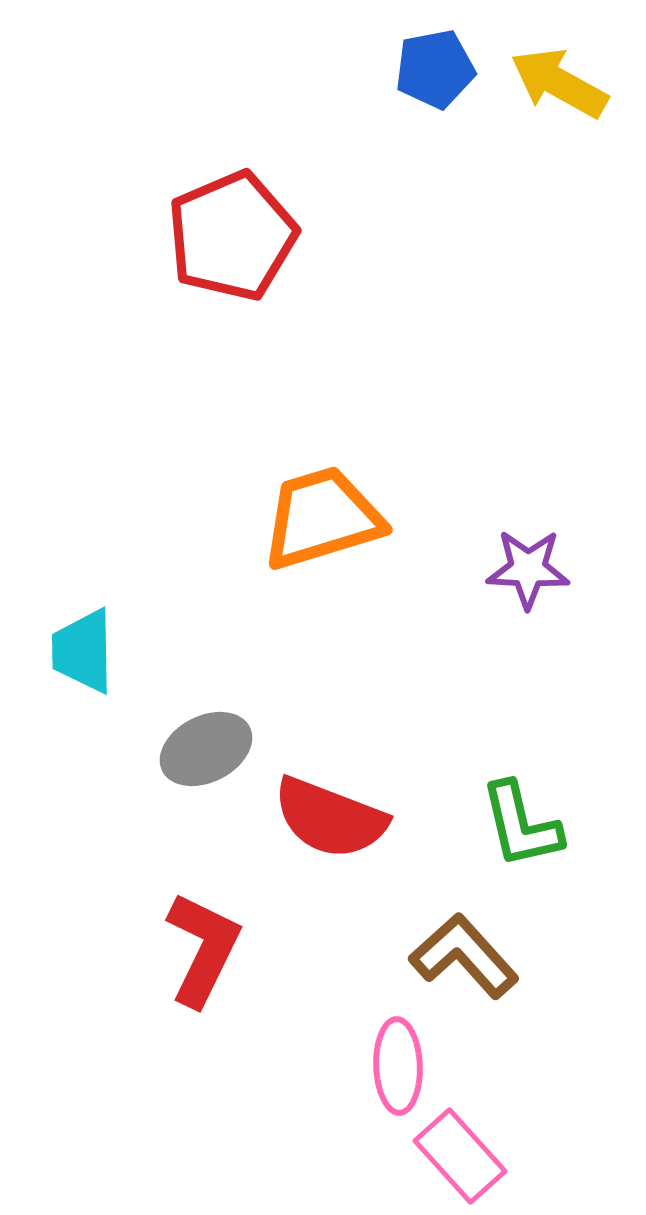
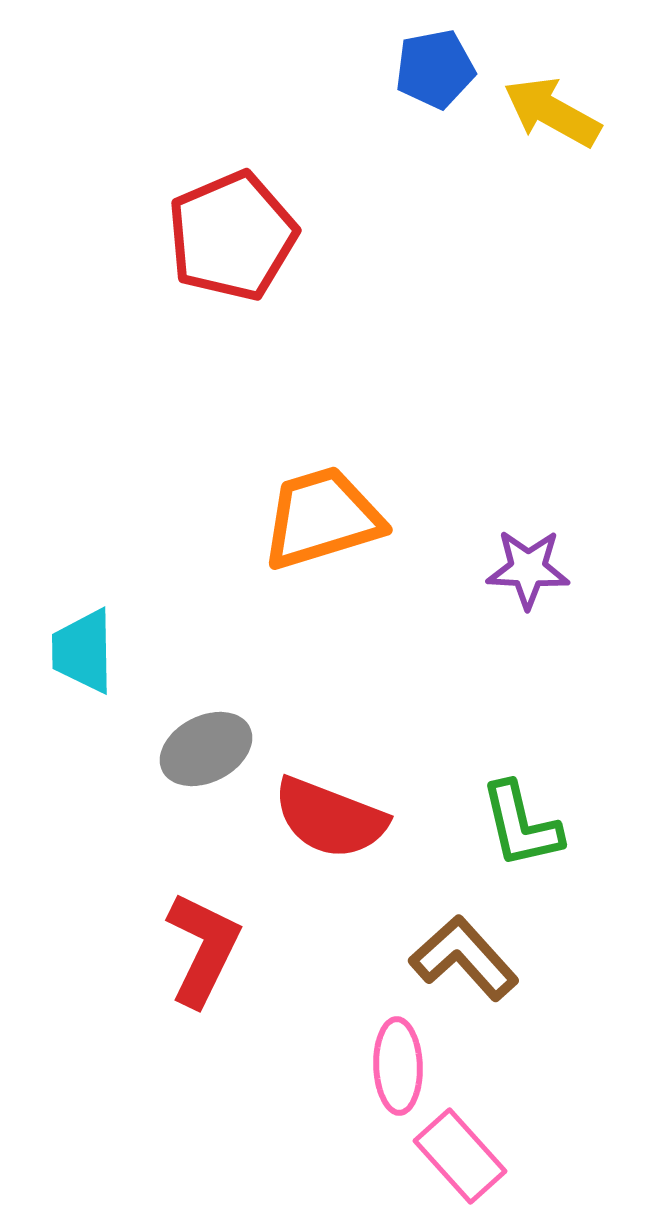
yellow arrow: moved 7 px left, 29 px down
brown L-shape: moved 2 px down
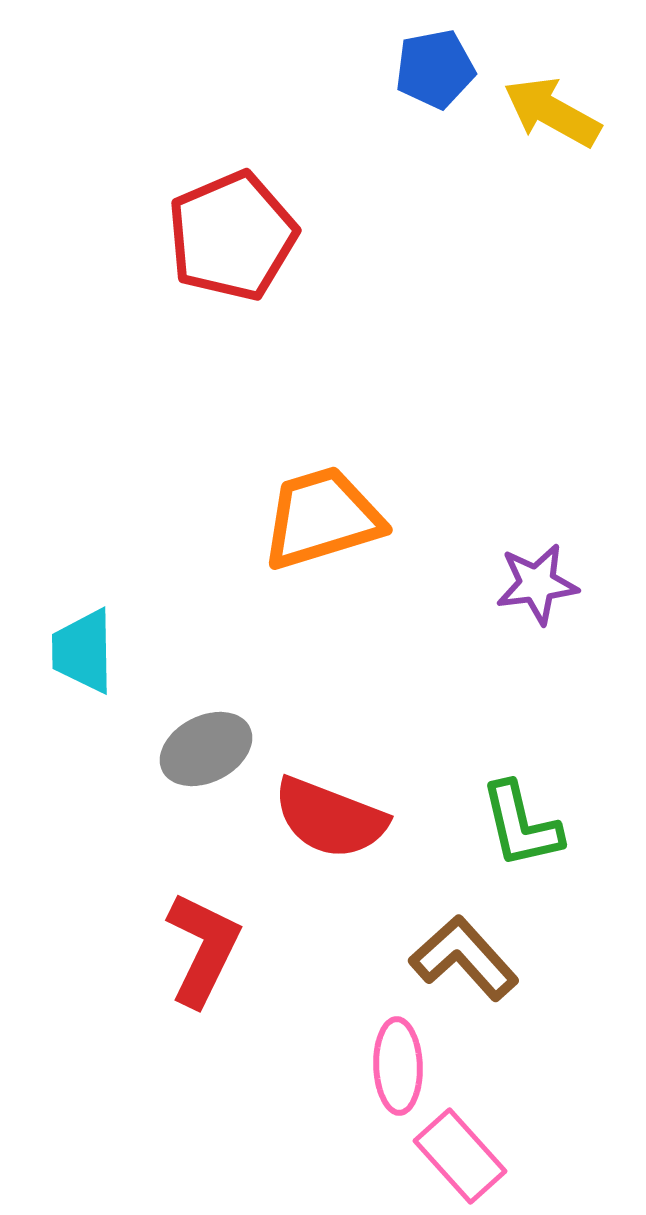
purple star: moved 9 px right, 15 px down; rotated 10 degrees counterclockwise
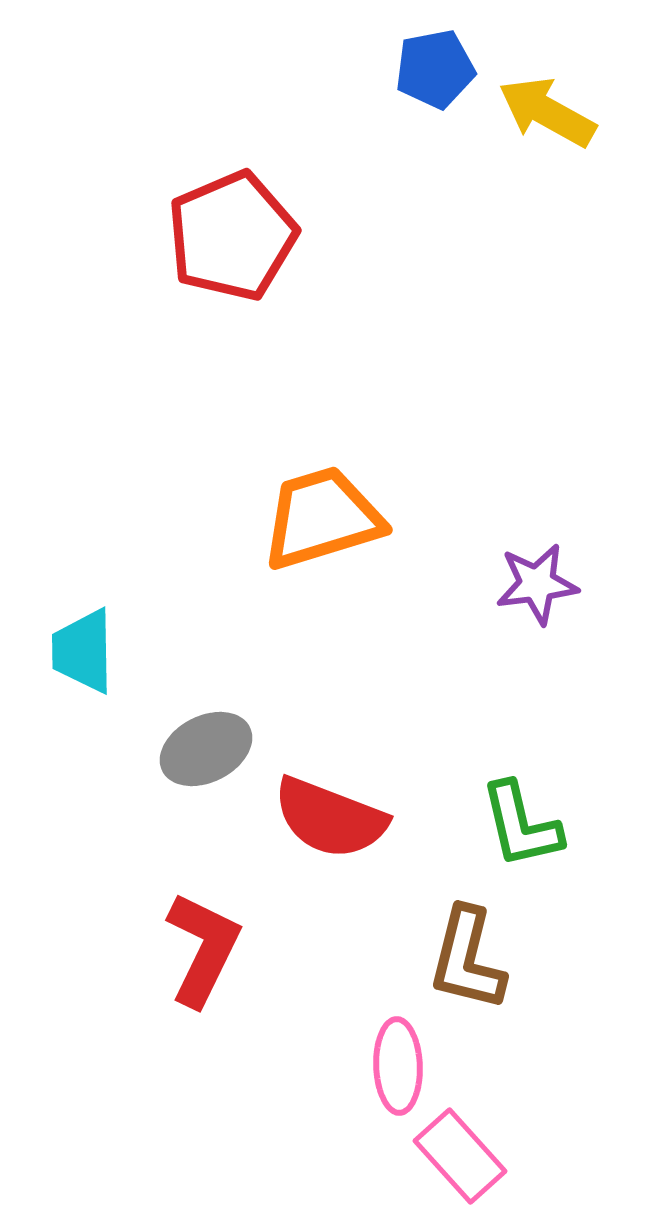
yellow arrow: moved 5 px left
brown L-shape: moved 3 px right, 1 px down; rotated 124 degrees counterclockwise
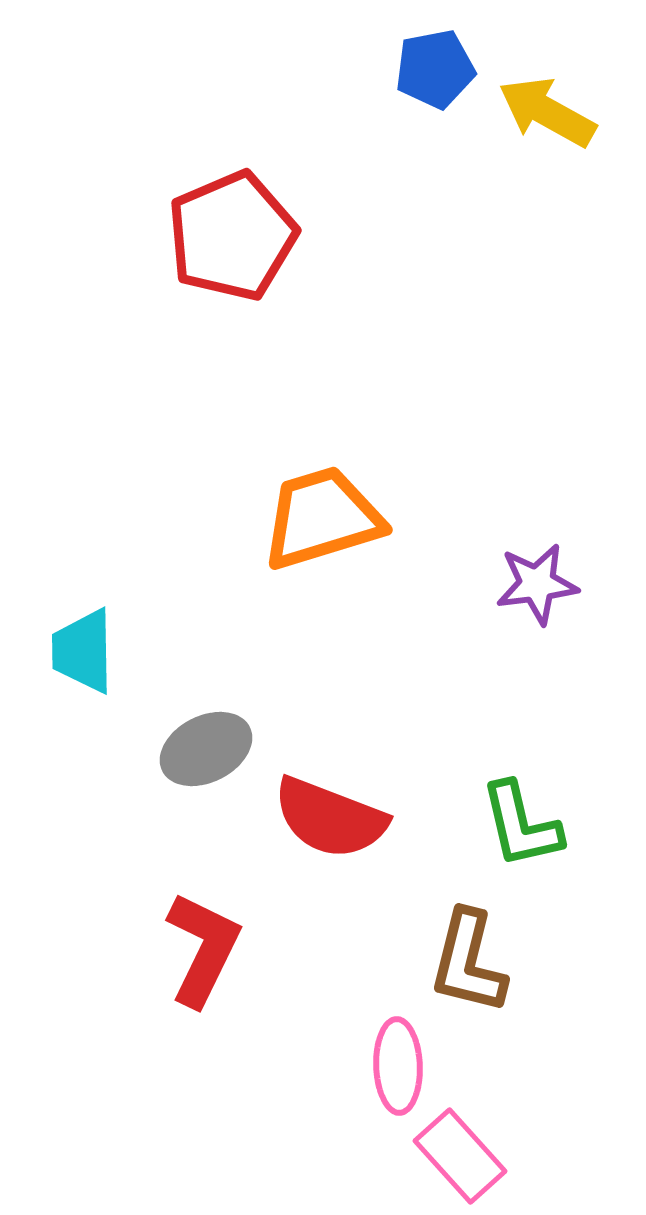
brown L-shape: moved 1 px right, 3 px down
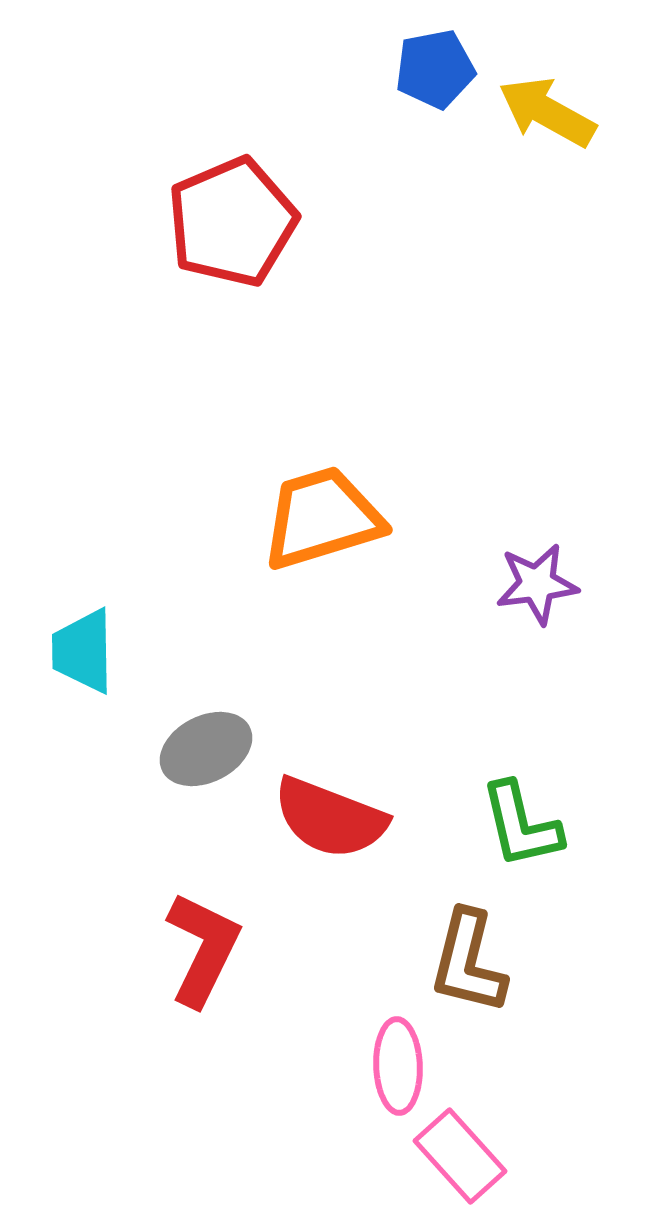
red pentagon: moved 14 px up
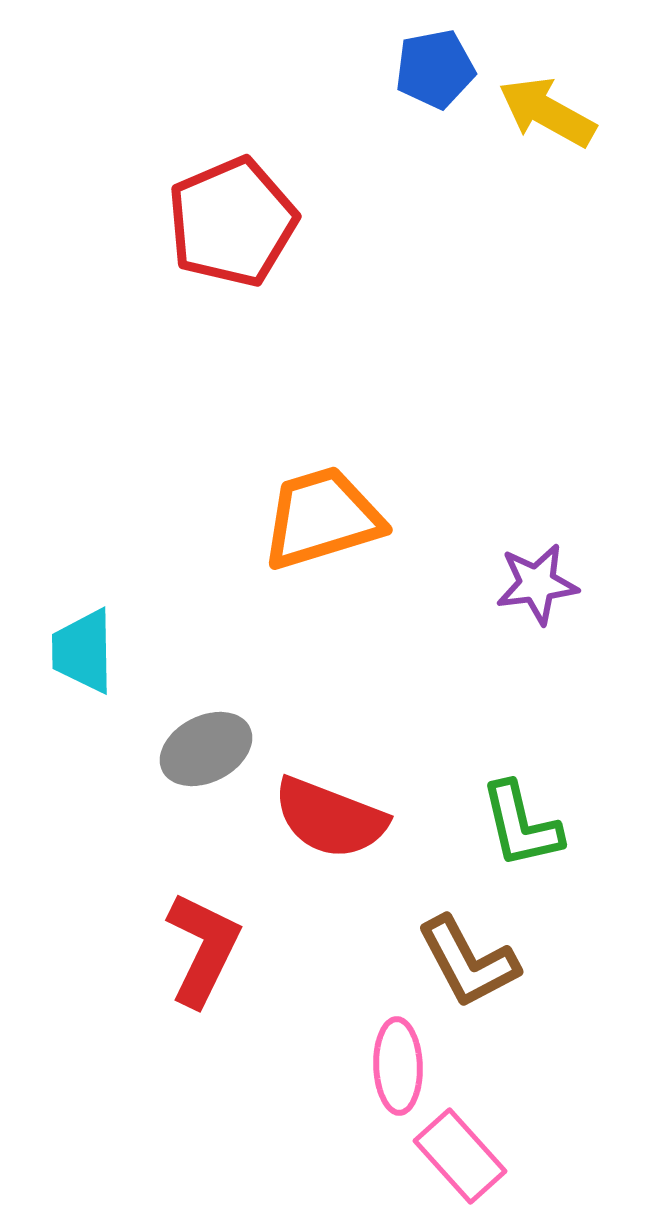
brown L-shape: rotated 42 degrees counterclockwise
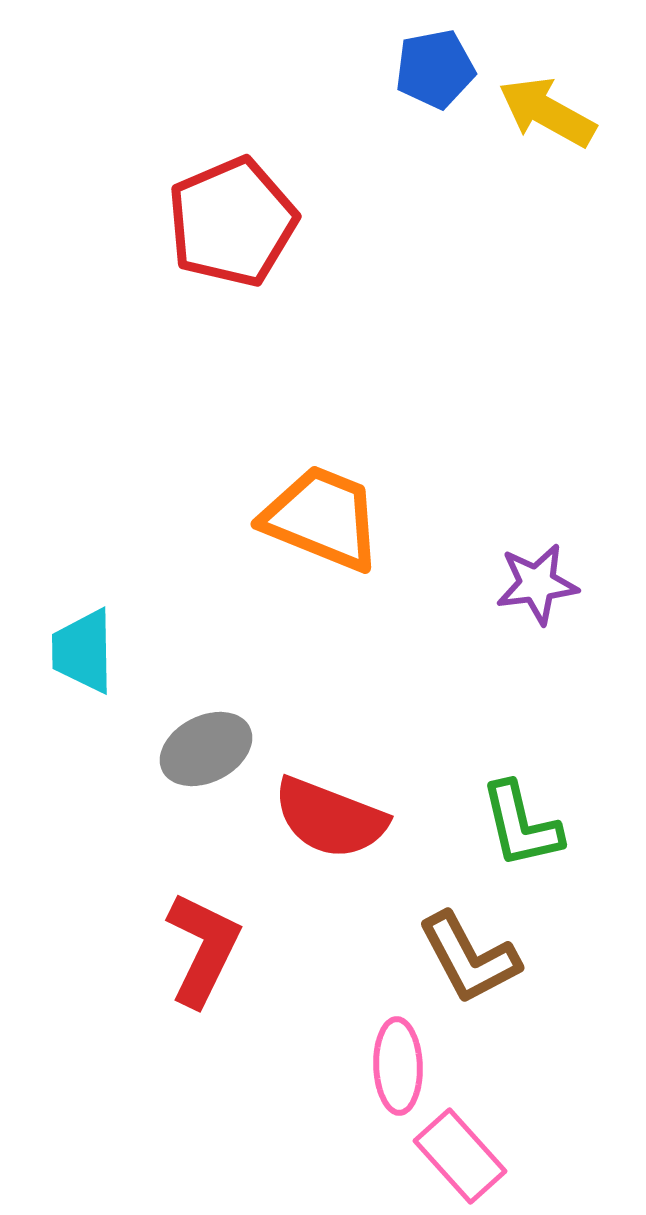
orange trapezoid: rotated 39 degrees clockwise
brown L-shape: moved 1 px right, 4 px up
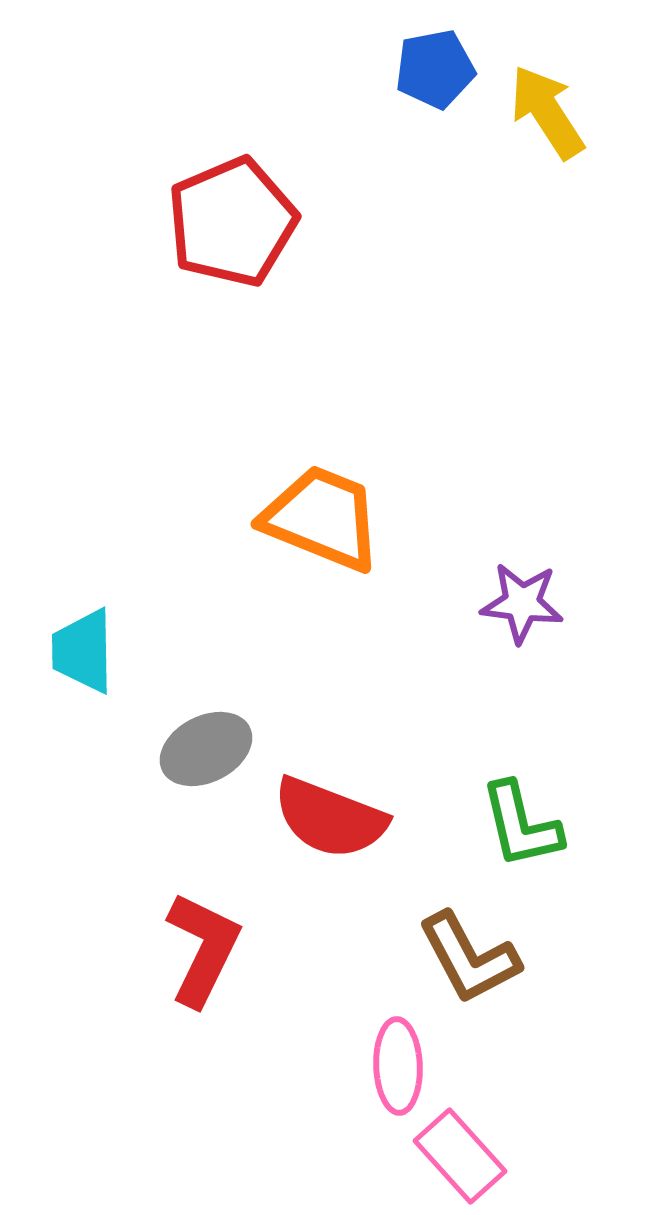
yellow arrow: rotated 28 degrees clockwise
purple star: moved 15 px left, 19 px down; rotated 14 degrees clockwise
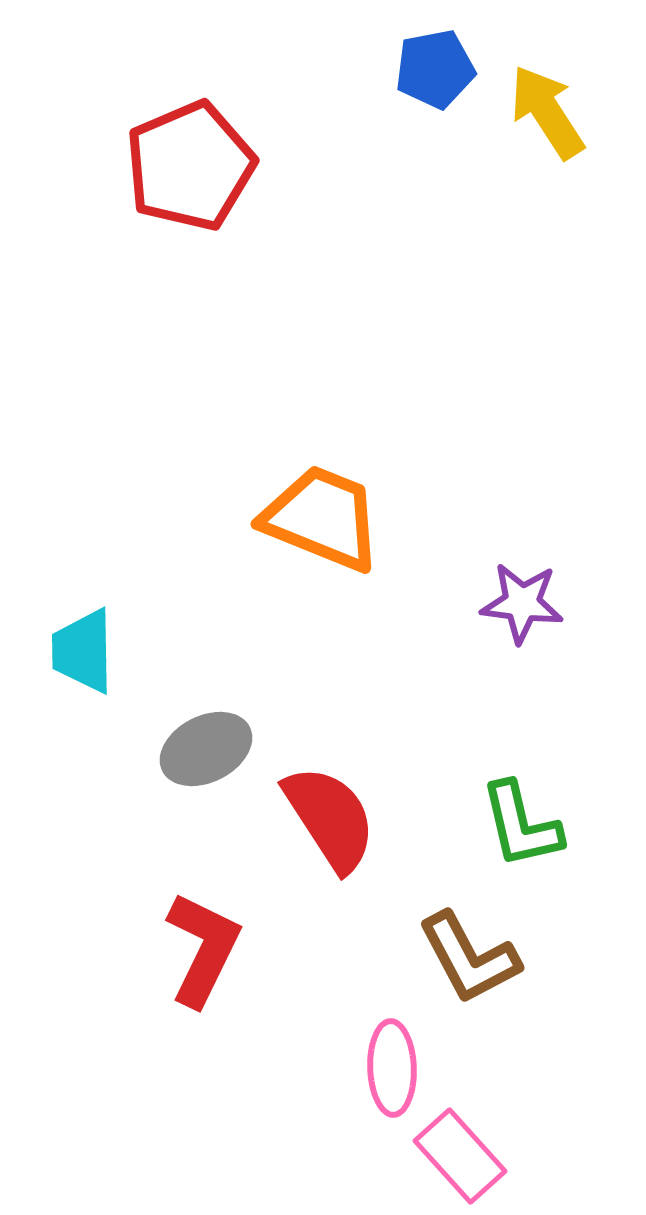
red pentagon: moved 42 px left, 56 px up
red semicircle: rotated 144 degrees counterclockwise
pink ellipse: moved 6 px left, 2 px down
